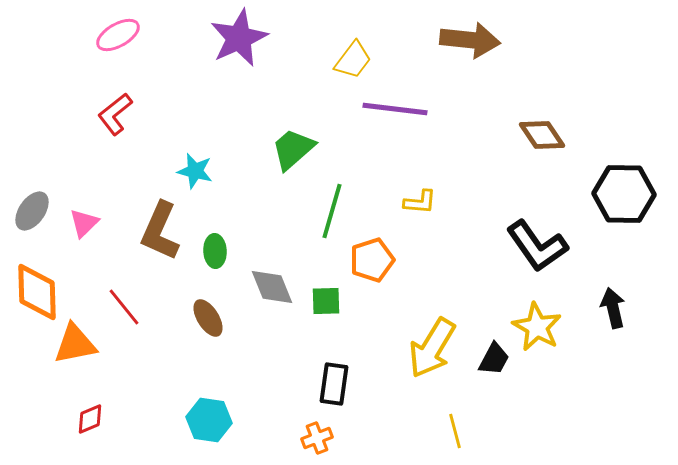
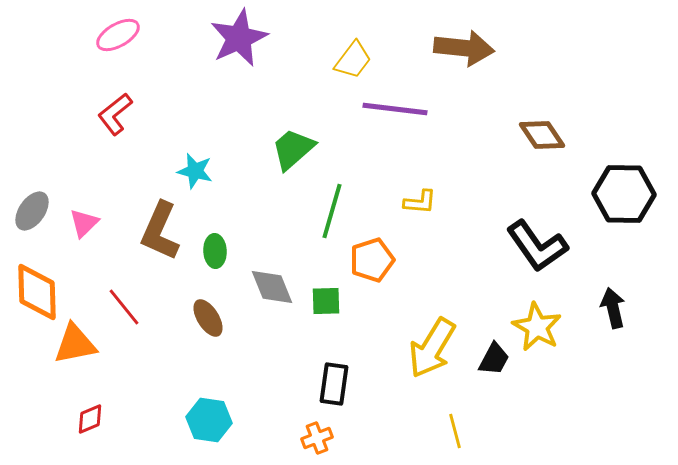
brown arrow: moved 6 px left, 8 px down
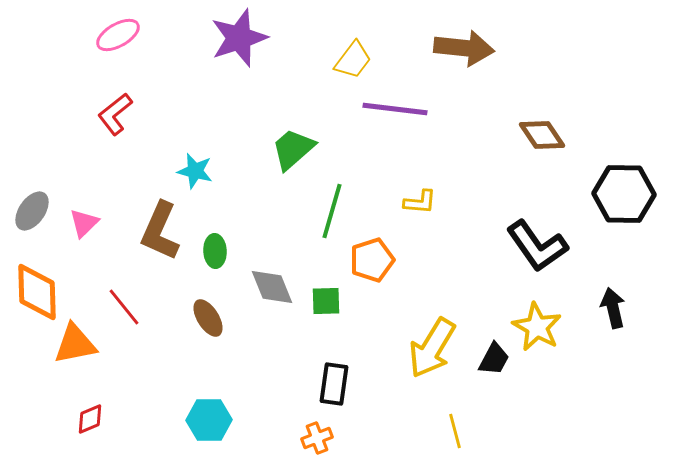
purple star: rotated 6 degrees clockwise
cyan hexagon: rotated 9 degrees counterclockwise
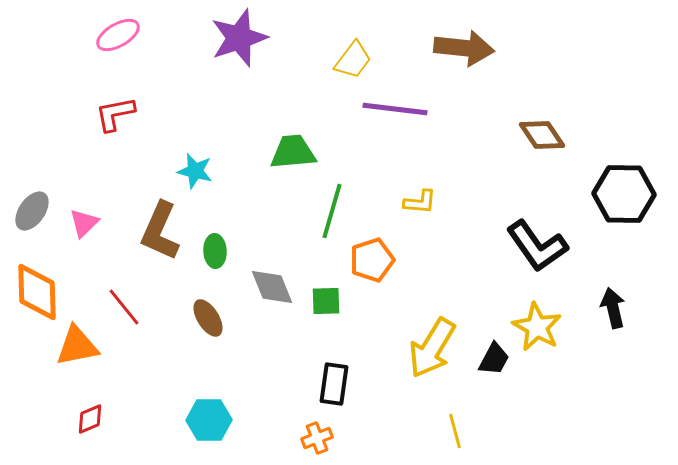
red L-shape: rotated 27 degrees clockwise
green trapezoid: moved 3 px down; rotated 36 degrees clockwise
orange triangle: moved 2 px right, 2 px down
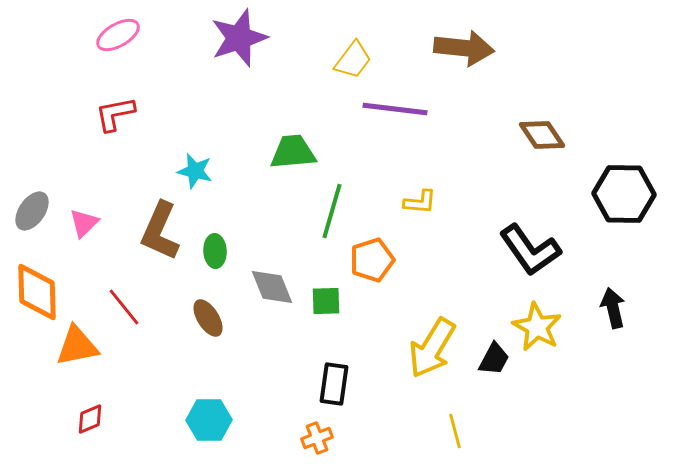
black L-shape: moved 7 px left, 4 px down
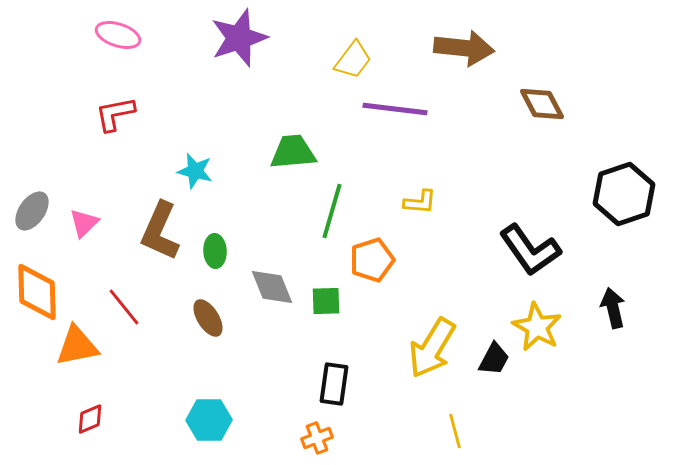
pink ellipse: rotated 48 degrees clockwise
brown diamond: moved 31 px up; rotated 6 degrees clockwise
black hexagon: rotated 20 degrees counterclockwise
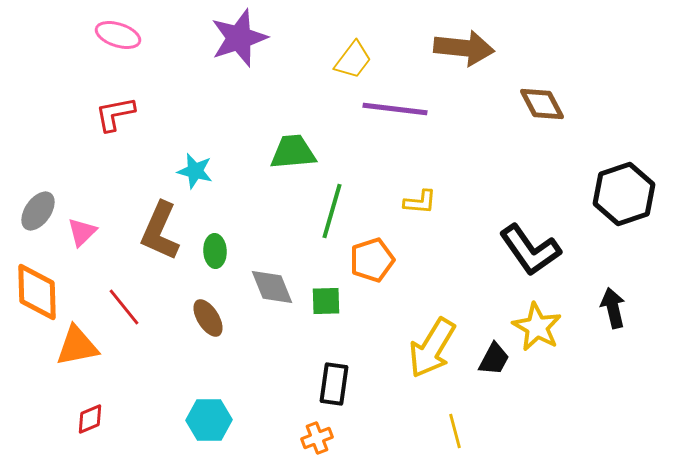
gray ellipse: moved 6 px right
pink triangle: moved 2 px left, 9 px down
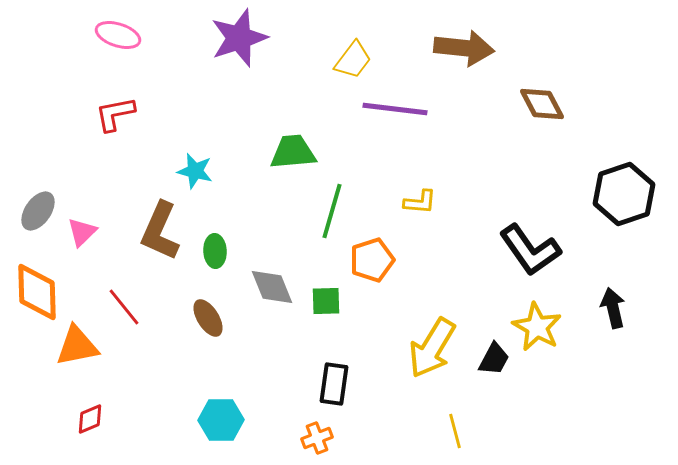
cyan hexagon: moved 12 px right
